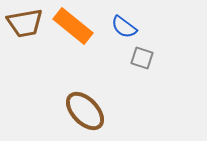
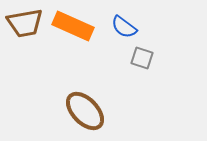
orange rectangle: rotated 15 degrees counterclockwise
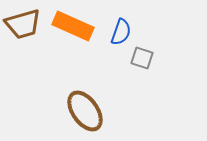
brown trapezoid: moved 2 px left, 1 px down; rotated 6 degrees counterclockwise
blue semicircle: moved 3 px left, 5 px down; rotated 108 degrees counterclockwise
brown ellipse: rotated 9 degrees clockwise
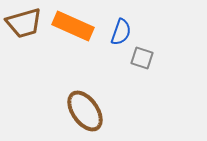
brown trapezoid: moved 1 px right, 1 px up
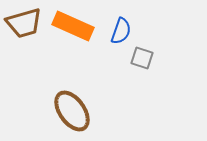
blue semicircle: moved 1 px up
brown ellipse: moved 13 px left
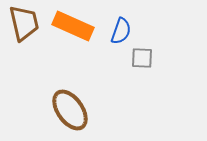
brown trapezoid: rotated 87 degrees counterclockwise
gray square: rotated 15 degrees counterclockwise
brown ellipse: moved 2 px left, 1 px up
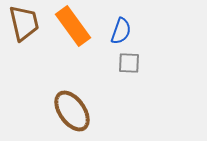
orange rectangle: rotated 30 degrees clockwise
gray square: moved 13 px left, 5 px down
brown ellipse: moved 2 px right, 1 px down
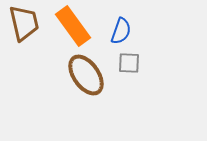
brown ellipse: moved 14 px right, 36 px up
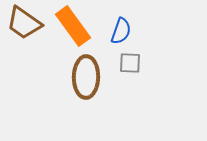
brown trapezoid: rotated 138 degrees clockwise
gray square: moved 1 px right
brown ellipse: moved 2 px down; rotated 36 degrees clockwise
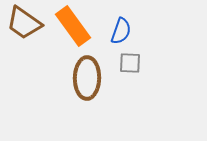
brown ellipse: moved 1 px right, 1 px down
